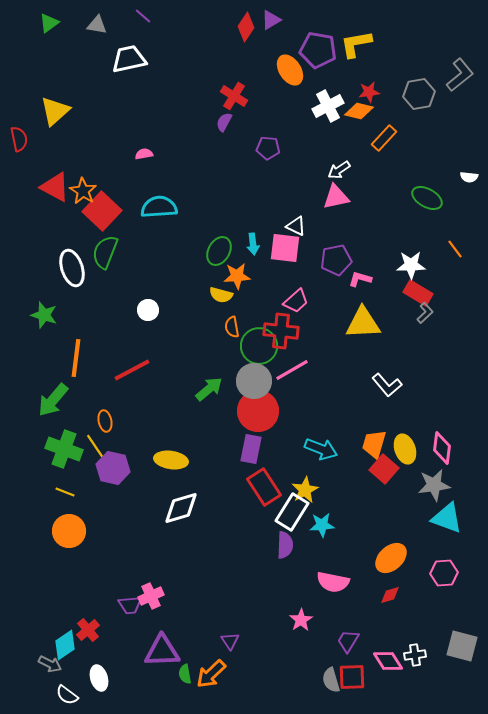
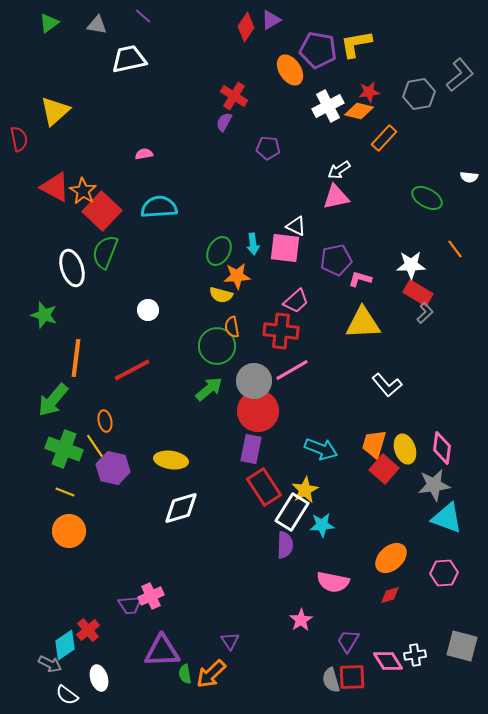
green circle at (259, 346): moved 42 px left
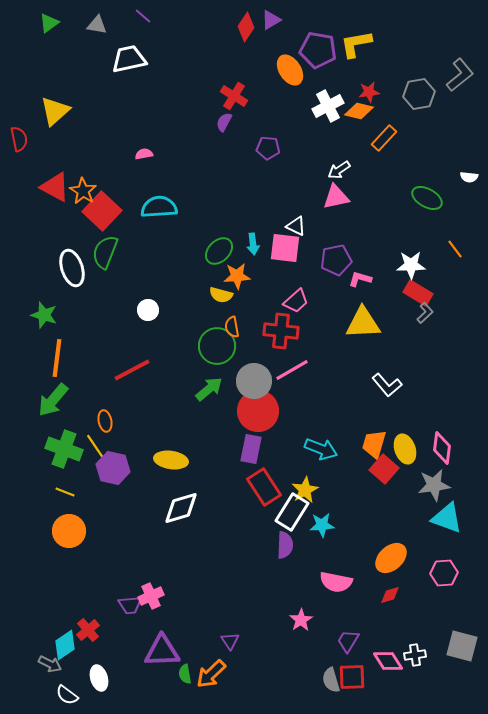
green ellipse at (219, 251): rotated 16 degrees clockwise
orange line at (76, 358): moved 19 px left
pink semicircle at (333, 582): moved 3 px right
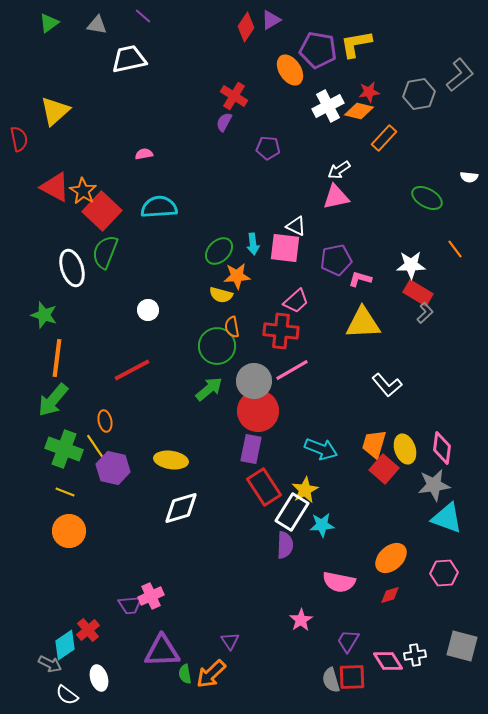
pink semicircle at (336, 582): moved 3 px right
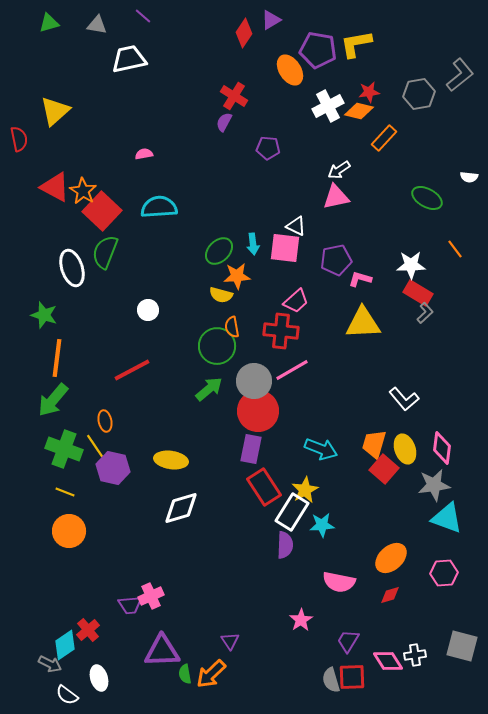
green triangle at (49, 23): rotated 20 degrees clockwise
red diamond at (246, 27): moved 2 px left, 6 px down
white L-shape at (387, 385): moved 17 px right, 14 px down
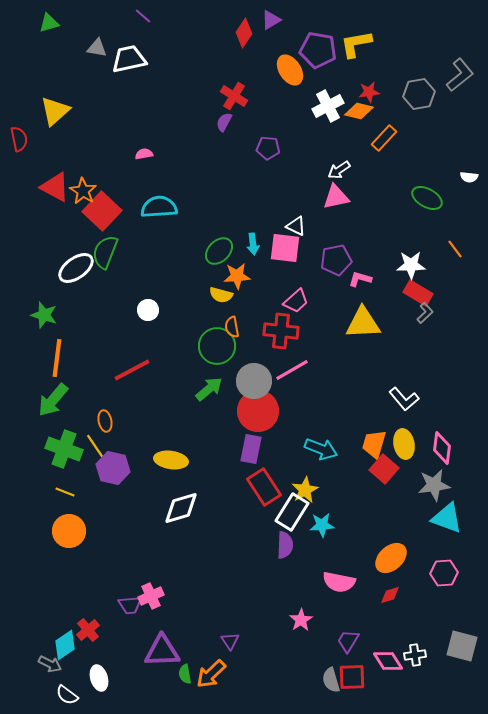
gray triangle at (97, 25): moved 23 px down
white ellipse at (72, 268): moved 4 px right; rotated 72 degrees clockwise
yellow ellipse at (405, 449): moved 1 px left, 5 px up; rotated 8 degrees clockwise
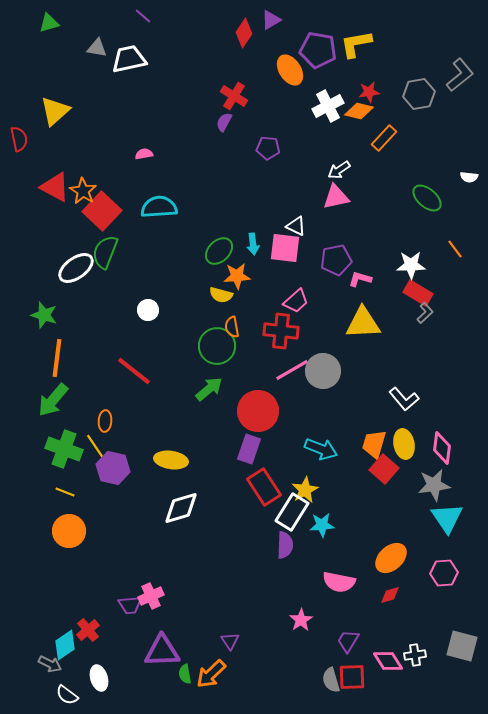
green ellipse at (427, 198): rotated 12 degrees clockwise
red line at (132, 370): moved 2 px right, 1 px down; rotated 66 degrees clockwise
gray circle at (254, 381): moved 69 px right, 10 px up
orange ellipse at (105, 421): rotated 15 degrees clockwise
purple rectangle at (251, 449): moved 2 px left; rotated 8 degrees clockwise
cyan triangle at (447, 518): rotated 36 degrees clockwise
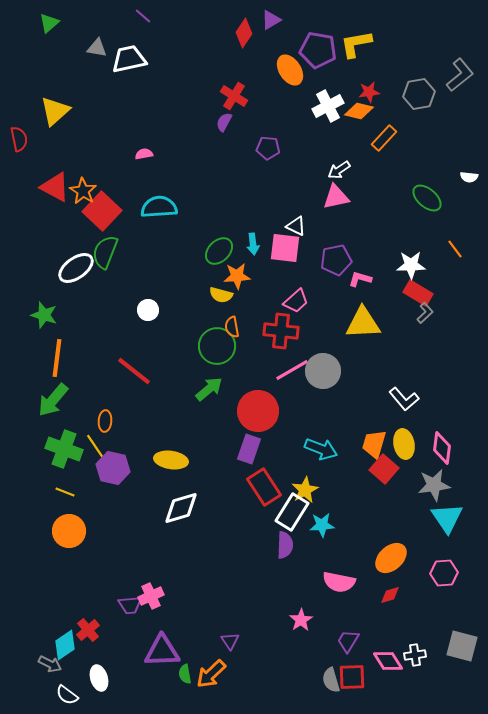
green triangle at (49, 23): rotated 25 degrees counterclockwise
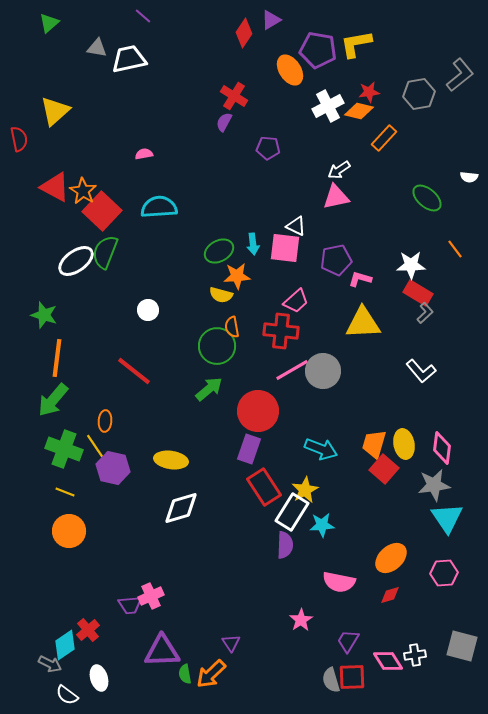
green ellipse at (219, 251): rotated 16 degrees clockwise
white ellipse at (76, 268): moved 7 px up
white L-shape at (404, 399): moved 17 px right, 28 px up
purple triangle at (230, 641): moved 1 px right, 2 px down
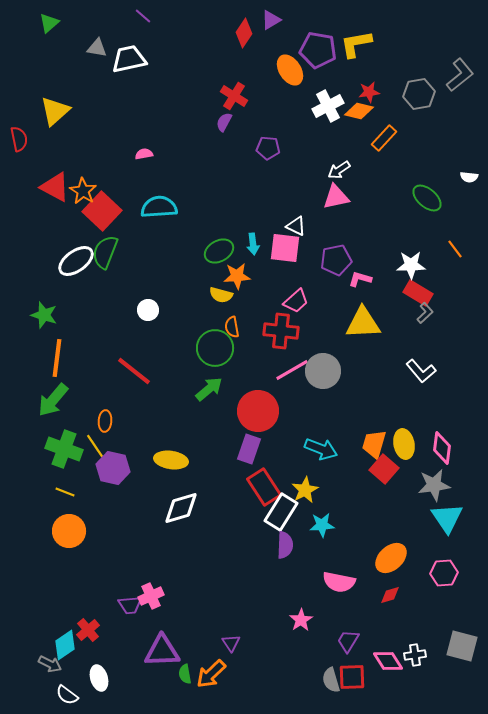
green circle at (217, 346): moved 2 px left, 2 px down
white rectangle at (292, 512): moved 11 px left
